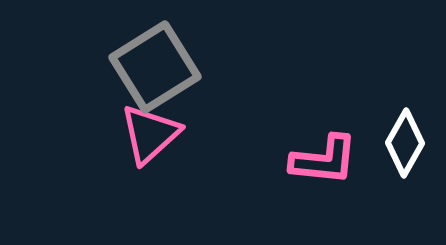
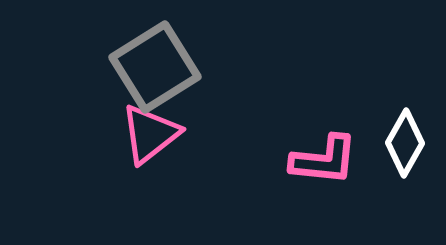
pink triangle: rotated 4 degrees clockwise
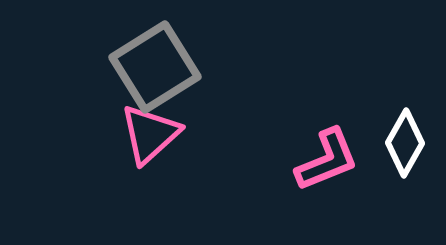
pink triangle: rotated 4 degrees counterclockwise
pink L-shape: moved 3 px right; rotated 28 degrees counterclockwise
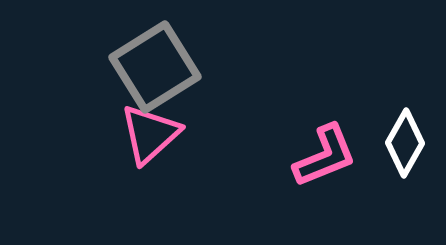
pink L-shape: moved 2 px left, 4 px up
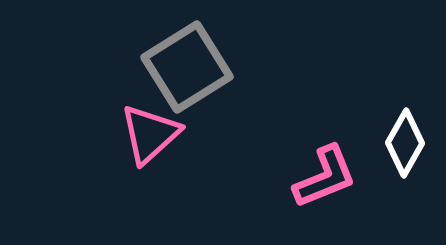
gray square: moved 32 px right
pink L-shape: moved 21 px down
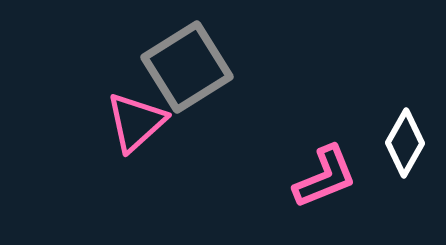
pink triangle: moved 14 px left, 12 px up
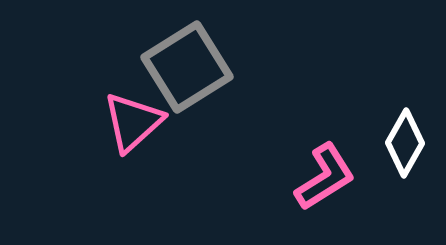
pink triangle: moved 3 px left
pink L-shape: rotated 10 degrees counterclockwise
